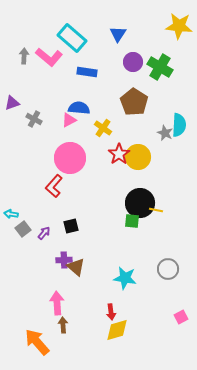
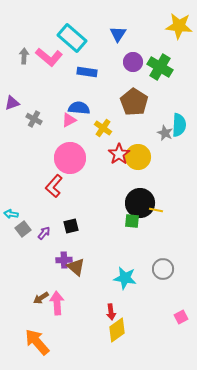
gray circle: moved 5 px left
brown arrow: moved 22 px left, 27 px up; rotated 119 degrees counterclockwise
yellow diamond: rotated 20 degrees counterclockwise
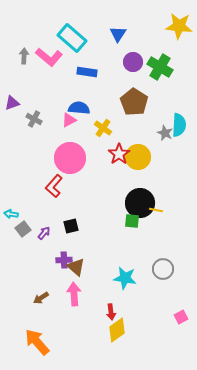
pink arrow: moved 17 px right, 9 px up
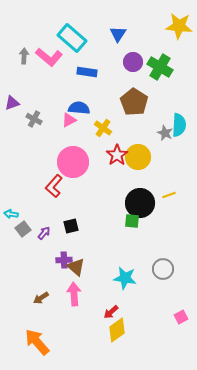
red star: moved 2 px left, 1 px down
pink circle: moved 3 px right, 4 px down
yellow line: moved 13 px right, 15 px up; rotated 32 degrees counterclockwise
red arrow: rotated 56 degrees clockwise
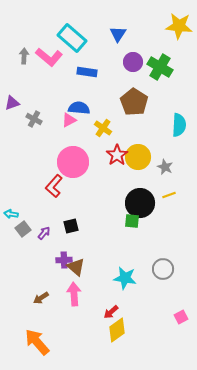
gray star: moved 34 px down
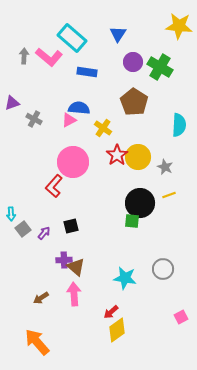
cyan arrow: rotated 104 degrees counterclockwise
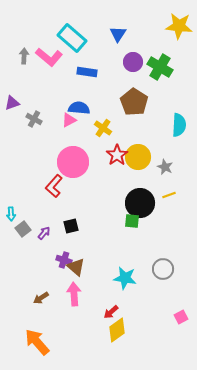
purple cross: rotated 21 degrees clockwise
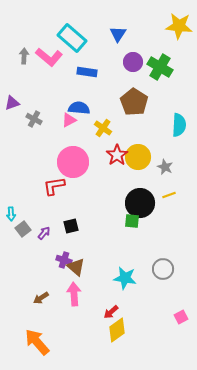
red L-shape: rotated 40 degrees clockwise
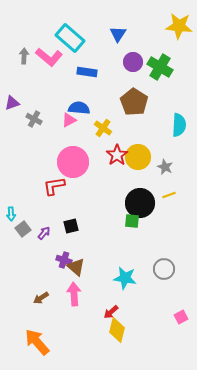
cyan rectangle: moved 2 px left
gray circle: moved 1 px right
yellow diamond: rotated 40 degrees counterclockwise
